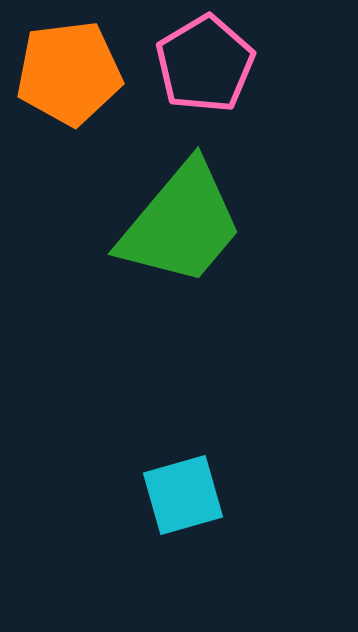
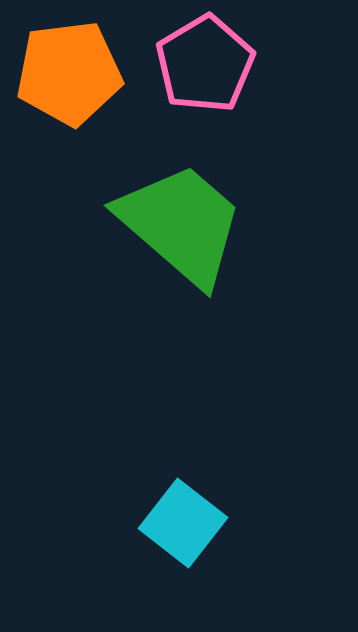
green trapezoid: rotated 89 degrees counterclockwise
cyan square: moved 28 px down; rotated 36 degrees counterclockwise
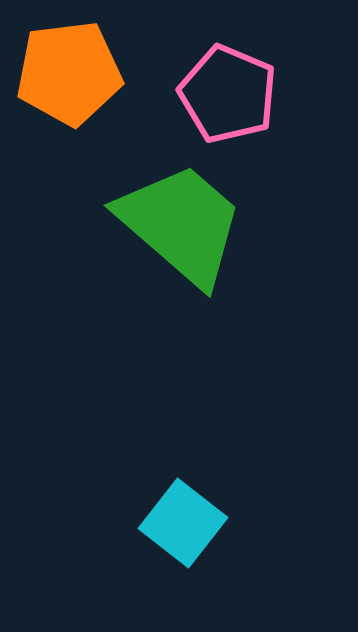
pink pentagon: moved 23 px right, 30 px down; rotated 18 degrees counterclockwise
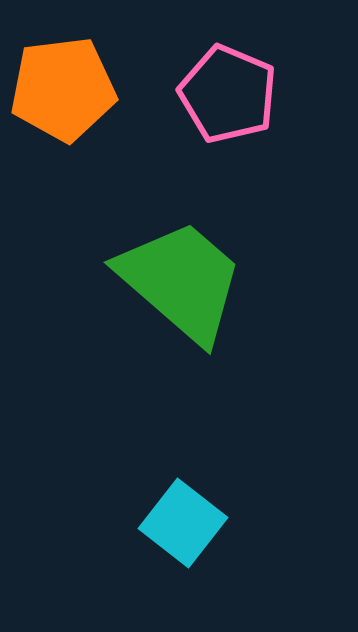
orange pentagon: moved 6 px left, 16 px down
green trapezoid: moved 57 px down
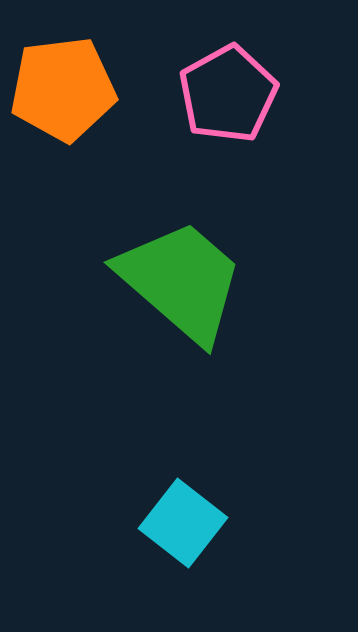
pink pentagon: rotated 20 degrees clockwise
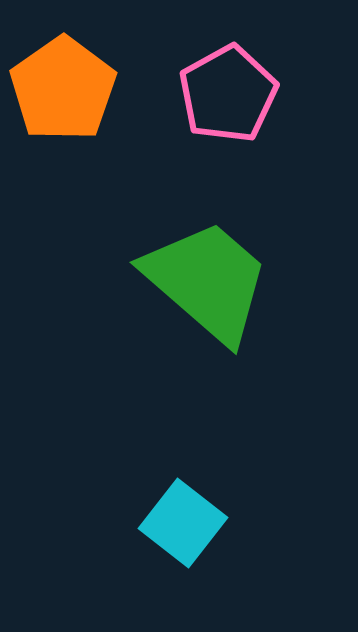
orange pentagon: rotated 28 degrees counterclockwise
green trapezoid: moved 26 px right
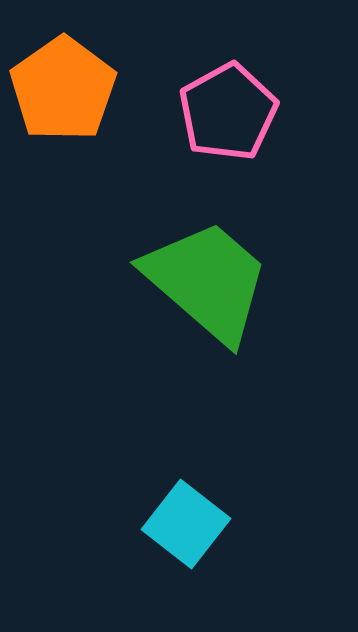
pink pentagon: moved 18 px down
cyan square: moved 3 px right, 1 px down
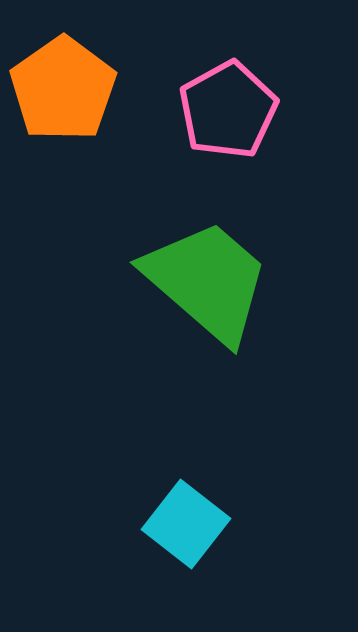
pink pentagon: moved 2 px up
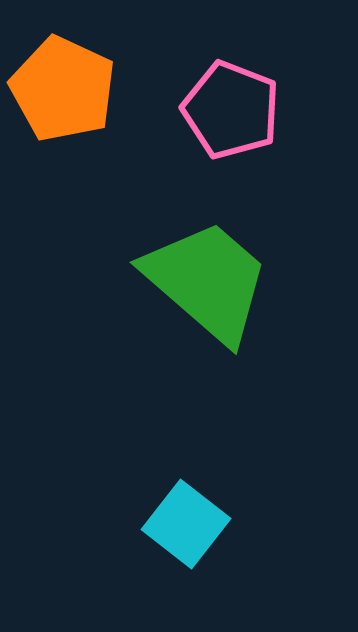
orange pentagon: rotated 12 degrees counterclockwise
pink pentagon: moved 3 px right; rotated 22 degrees counterclockwise
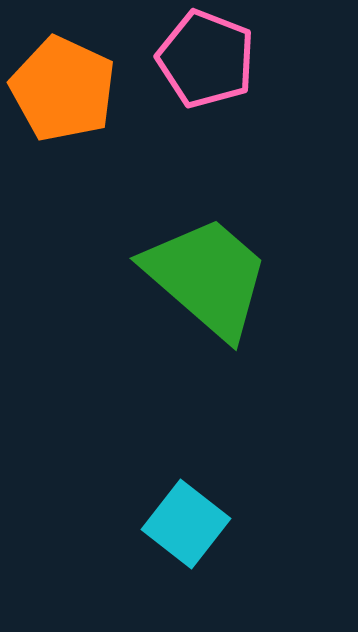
pink pentagon: moved 25 px left, 51 px up
green trapezoid: moved 4 px up
